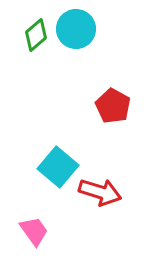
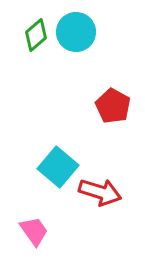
cyan circle: moved 3 px down
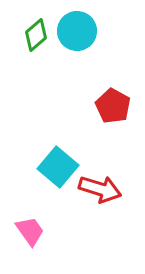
cyan circle: moved 1 px right, 1 px up
red arrow: moved 3 px up
pink trapezoid: moved 4 px left
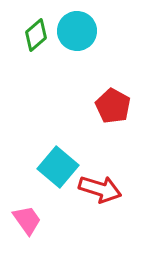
pink trapezoid: moved 3 px left, 11 px up
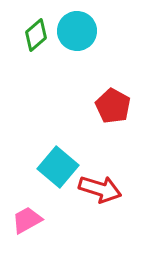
pink trapezoid: rotated 84 degrees counterclockwise
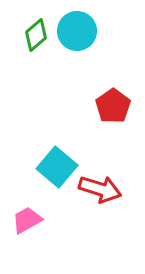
red pentagon: rotated 8 degrees clockwise
cyan square: moved 1 px left
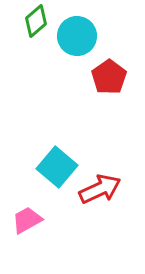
cyan circle: moved 5 px down
green diamond: moved 14 px up
red pentagon: moved 4 px left, 29 px up
red arrow: rotated 42 degrees counterclockwise
